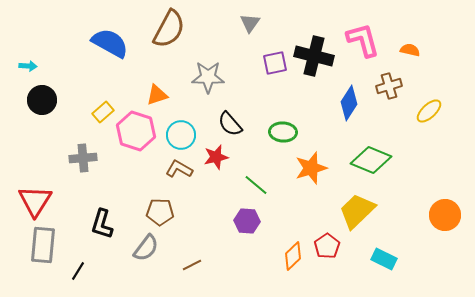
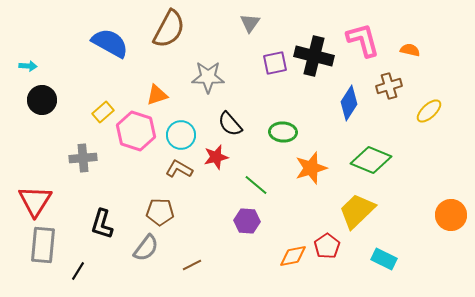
orange circle: moved 6 px right
orange diamond: rotated 32 degrees clockwise
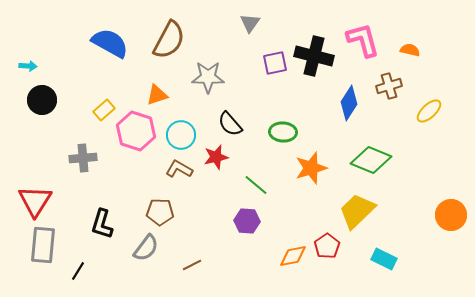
brown semicircle: moved 11 px down
yellow rectangle: moved 1 px right, 2 px up
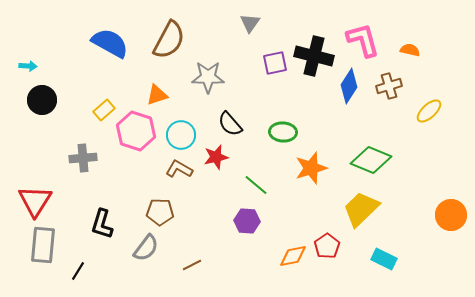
blue diamond: moved 17 px up
yellow trapezoid: moved 4 px right, 2 px up
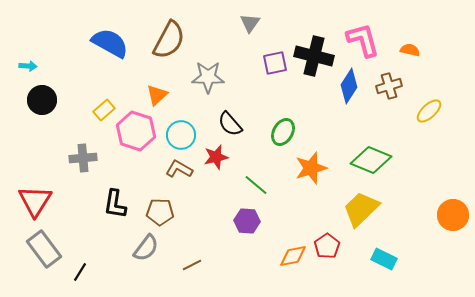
orange triangle: rotated 25 degrees counterclockwise
green ellipse: rotated 64 degrees counterclockwise
orange circle: moved 2 px right
black L-shape: moved 13 px right, 20 px up; rotated 8 degrees counterclockwise
gray rectangle: moved 1 px right, 4 px down; rotated 42 degrees counterclockwise
black line: moved 2 px right, 1 px down
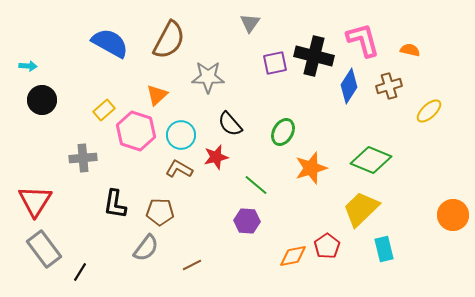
cyan rectangle: moved 10 px up; rotated 50 degrees clockwise
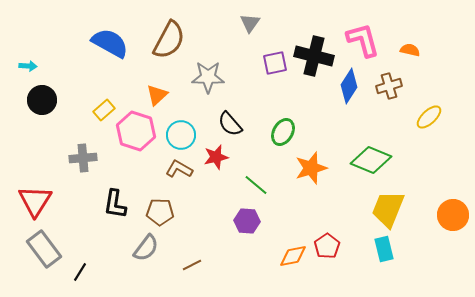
yellow ellipse: moved 6 px down
yellow trapezoid: moved 27 px right; rotated 24 degrees counterclockwise
